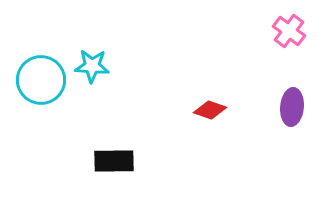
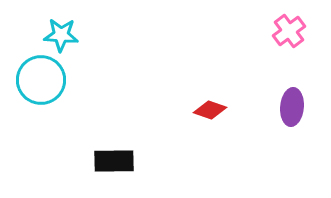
pink cross: rotated 16 degrees clockwise
cyan star: moved 31 px left, 31 px up
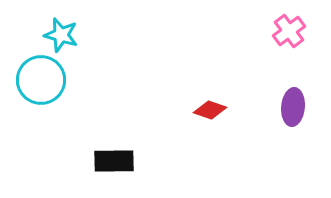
cyan star: rotated 12 degrees clockwise
purple ellipse: moved 1 px right
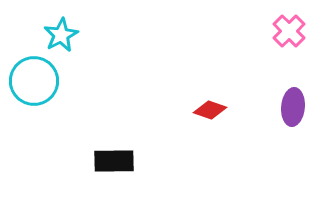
pink cross: rotated 8 degrees counterclockwise
cyan star: rotated 28 degrees clockwise
cyan circle: moved 7 px left, 1 px down
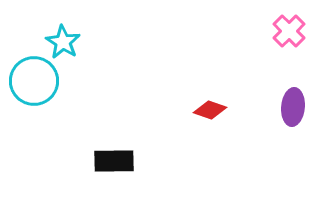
cyan star: moved 2 px right, 7 px down; rotated 12 degrees counterclockwise
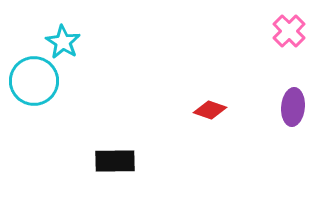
black rectangle: moved 1 px right
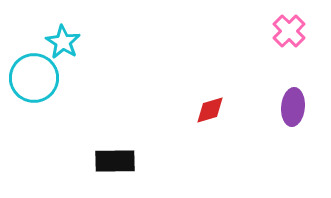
cyan circle: moved 3 px up
red diamond: rotated 36 degrees counterclockwise
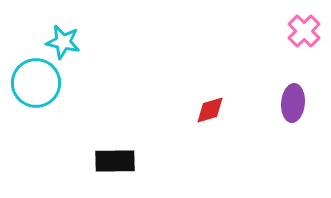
pink cross: moved 15 px right
cyan star: rotated 20 degrees counterclockwise
cyan circle: moved 2 px right, 5 px down
purple ellipse: moved 4 px up
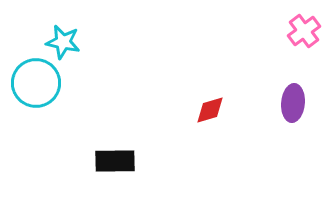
pink cross: rotated 8 degrees clockwise
